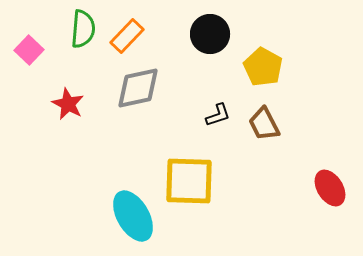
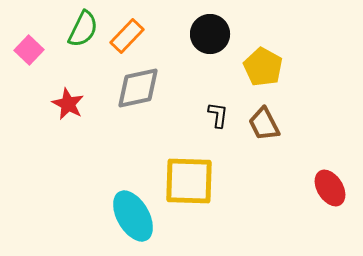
green semicircle: rotated 21 degrees clockwise
black L-shape: rotated 64 degrees counterclockwise
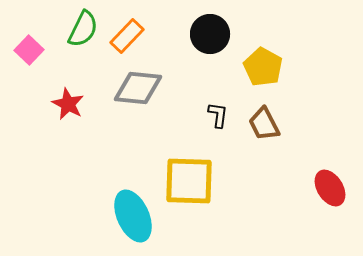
gray diamond: rotated 18 degrees clockwise
cyan ellipse: rotated 6 degrees clockwise
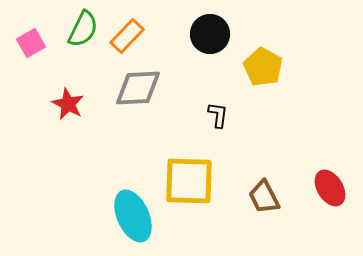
pink square: moved 2 px right, 7 px up; rotated 16 degrees clockwise
gray diamond: rotated 9 degrees counterclockwise
brown trapezoid: moved 73 px down
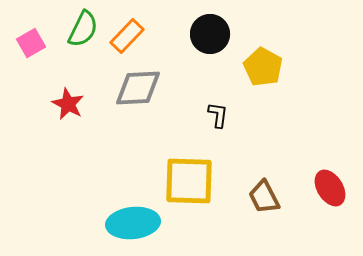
cyan ellipse: moved 7 px down; rotated 72 degrees counterclockwise
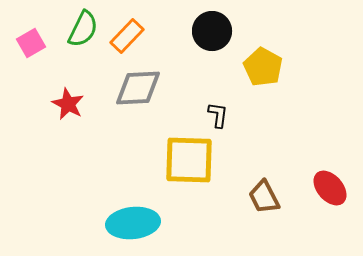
black circle: moved 2 px right, 3 px up
yellow square: moved 21 px up
red ellipse: rotated 9 degrees counterclockwise
